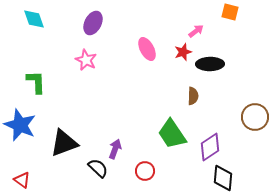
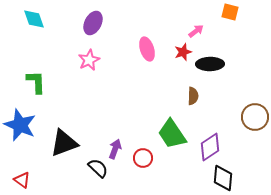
pink ellipse: rotated 10 degrees clockwise
pink star: moved 3 px right; rotated 20 degrees clockwise
red circle: moved 2 px left, 13 px up
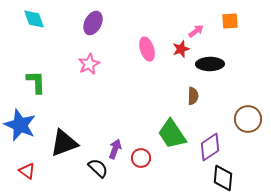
orange square: moved 9 px down; rotated 18 degrees counterclockwise
red star: moved 2 px left, 3 px up
pink star: moved 4 px down
brown circle: moved 7 px left, 2 px down
red circle: moved 2 px left
red triangle: moved 5 px right, 9 px up
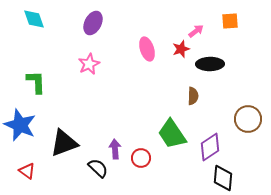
purple arrow: rotated 24 degrees counterclockwise
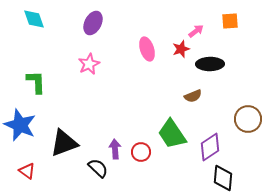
brown semicircle: rotated 66 degrees clockwise
red circle: moved 6 px up
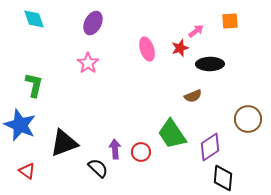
red star: moved 1 px left, 1 px up
pink star: moved 1 px left, 1 px up; rotated 10 degrees counterclockwise
green L-shape: moved 2 px left, 3 px down; rotated 15 degrees clockwise
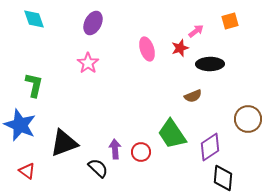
orange square: rotated 12 degrees counterclockwise
